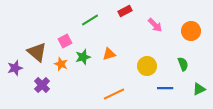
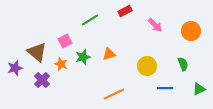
purple cross: moved 5 px up
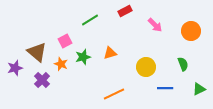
orange triangle: moved 1 px right, 1 px up
yellow circle: moved 1 px left, 1 px down
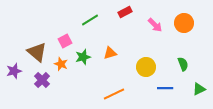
red rectangle: moved 1 px down
orange circle: moved 7 px left, 8 px up
purple star: moved 1 px left, 3 px down
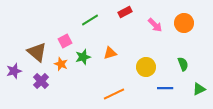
purple cross: moved 1 px left, 1 px down
